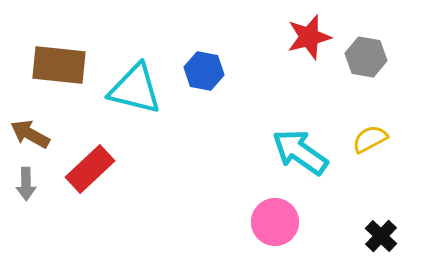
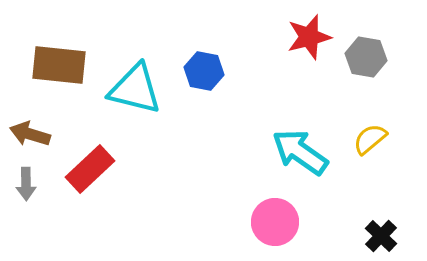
brown arrow: rotated 12 degrees counterclockwise
yellow semicircle: rotated 12 degrees counterclockwise
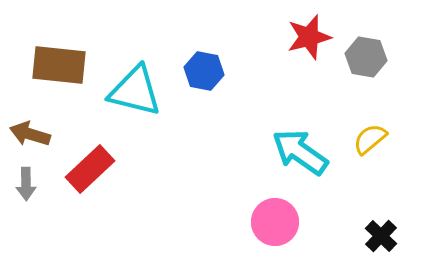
cyan triangle: moved 2 px down
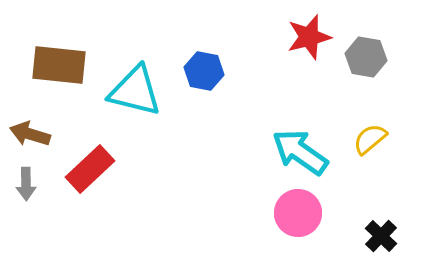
pink circle: moved 23 px right, 9 px up
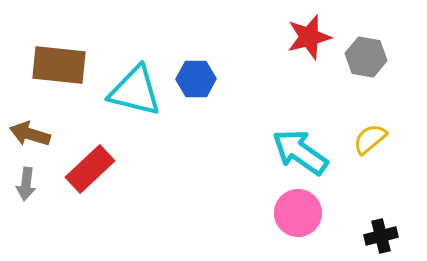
blue hexagon: moved 8 px left, 8 px down; rotated 12 degrees counterclockwise
gray arrow: rotated 8 degrees clockwise
black cross: rotated 32 degrees clockwise
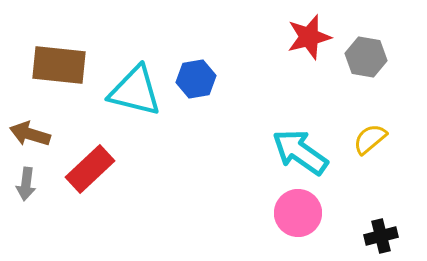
blue hexagon: rotated 9 degrees counterclockwise
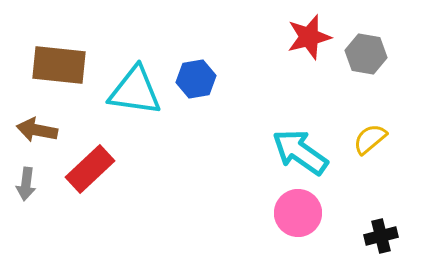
gray hexagon: moved 3 px up
cyan triangle: rotated 6 degrees counterclockwise
brown arrow: moved 7 px right, 4 px up; rotated 6 degrees counterclockwise
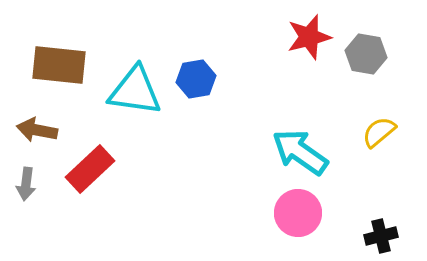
yellow semicircle: moved 9 px right, 7 px up
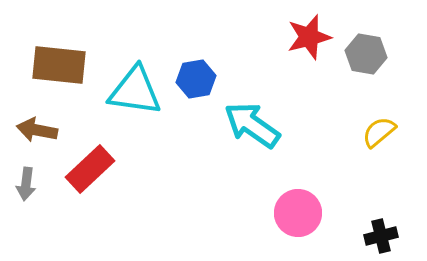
cyan arrow: moved 48 px left, 27 px up
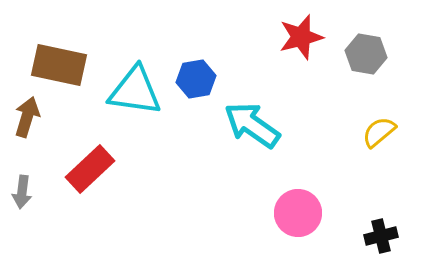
red star: moved 8 px left
brown rectangle: rotated 6 degrees clockwise
brown arrow: moved 10 px left, 13 px up; rotated 96 degrees clockwise
gray arrow: moved 4 px left, 8 px down
